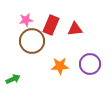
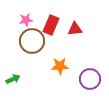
purple circle: moved 15 px down
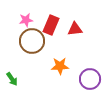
green arrow: moved 1 px left; rotated 80 degrees clockwise
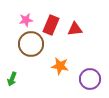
brown circle: moved 1 px left, 3 px down
orange star: rotated 12 degrees clockwise
green arrow: rotated 56 degrees clockwise
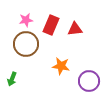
brown circle: moved 5 px left
orange star: moved 1 px right
purple circle: moved 1 px left, 2 px down
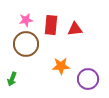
red rectangle: rotated 18 degrees counterclockwise
orange star: rotated 12 degrees counterclockwise
purple circle: moved 1 px left, 2 px up
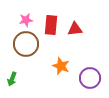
orange star: rotated 24 degrees clockwise
purple circle: moved 2 px right, 1 px up
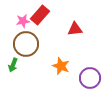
pink star: moved 3 px left, 1 px down
red rectangle: moved 11 px left, 10 px up; rotated 36 degrees clockwise
green arrow: moved 1 px right, 14 px up
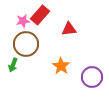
red triangle: moved 6 px left
orange star: rotated 12 degrees clockwise
purple circle: moved 2 px right, 1 px up
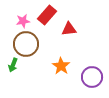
red rectangle: moved 7 px right
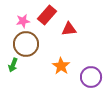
purple circle: moved 1 px left
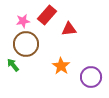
green arrow: rotated 120 degrees clockwise
